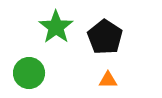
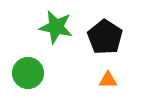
green star: rotated 24 degrees counterclockwise
green circle: moved 1 px left
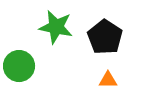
green circle: moved 9 px left, 7 px up
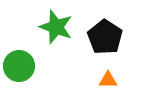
green star: rotated 8 degrees clockwise
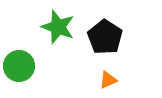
green star: moved 2 px right
orange triangle: rotated 24 degrees counterclockwise
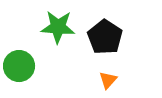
green star: rotated 16 degrees counterclockwise
orange triangle: rotated 24 degrees counterclockwise
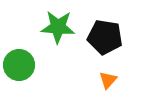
black pentagon: rotated 24 degrees counterclockwise
green circle: moved 1 px up
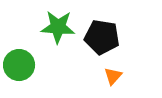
black pentagon: moved 3 px left
orange triangle: moved 5 px right, 4 px up
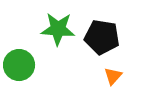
green star: moved 2 px down
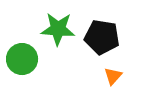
green circle: moved 3 px right, 6 px up
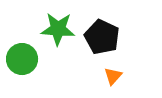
black pentagon: rotated 16 degrees clockwise
